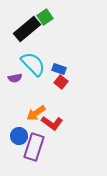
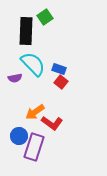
black rectangle: moved 1 px left, 2 px down; rotated 48 degrees counterclockwise
orange arrow: moved 1 px left, 1 px up
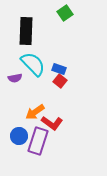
green square: moved 20 px right, 4 px up
red square: moved 1 px left, 1 px up
purple rectangle: moved 4 px right, 6 px up
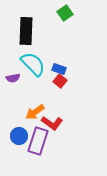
purple semicircle: moved 2 px left
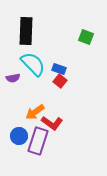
green square: moved 21 px right, 24 px down; rotated 35 degrees counterclockwise
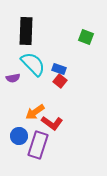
purple rectangle: moved 4 px down
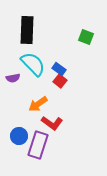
black rectangle: moved 1 px right, 1 px up
blue rectangle: rotated 16 degrees clockwise
orange arrow: moved 3 px right, 8 px up
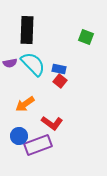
blue rectangle: rotated 24 degrees counterclockwise
purple semicircle: moved 3 px left, 15 px up
orange arrow: moved 13 px left
purple rectangle: rotated 52 degrees clockwise
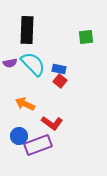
green square: rotated 28 degrees counterclockwise
orange arrow: rotated 60 degrees clockwise
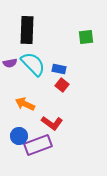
red square: moved 2 px right, 4 px down
